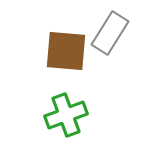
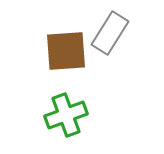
brown square: rotated 9 degrees counterclockwise
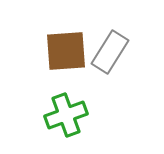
gray rectangle: moved 19 px down
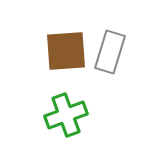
gray rectangle: rotated 15 degrees counterclockwise
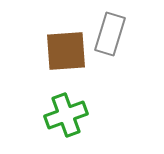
gray rectangle: moved 18 px up
